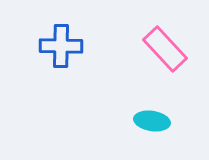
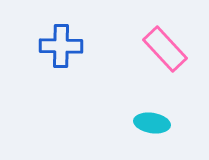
cyan ellipse: moved 2 px down
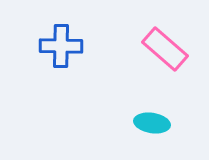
pink rectangle: rotated 6 degrees counterclockwise
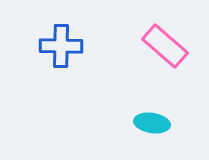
pink rectangle: moved 3 px up
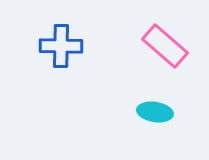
cyan ellipse: moved 3 px right, 11 px up
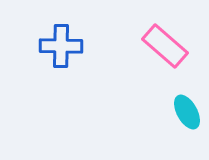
cyan ellipse: moved 32 px right; rotated 52 degrees clockwise
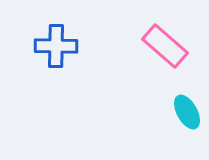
blue cross: moved 5 px left
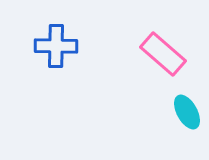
pink rectangle: moved 2 px left, 8 px down
